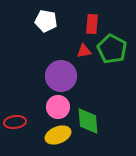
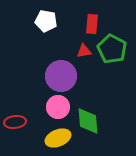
yellow ellipse: moved 3 px down
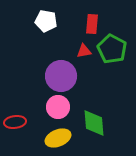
green diamond: moved 6 px right, 2 px down
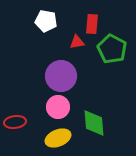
red triangle: moved 7 px left, 9 px up
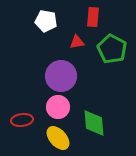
red rectangle: moved 1 px right, 7 px up
red ellipse: moved 7 px right, 2 px up
yellow ellipse: rotated 70 degrees clockwise
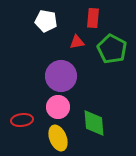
red rectangle: moved 1 px down
yellow ellipse: rotated 20 degrees clockwise
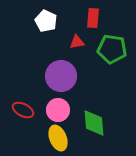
white pentagon: rotated 15 degrees clockwise
green pentagon: rotated 20 degrees counterclockwise
pink circle: moved 3 px down
red ellipse: moved 1 px right, 10 px up; rotated 35 degrees clockwise
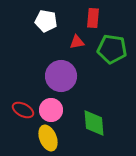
white pentagon: rotated 15 degrees counterclockwise
pink circle: moved 7 px left
yellow ellipse: moved 10 px left
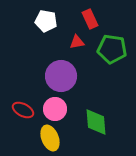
red rectangle: moved 3 px left, 1 px down; rotated 30 degrees counterclockwise
pink circle: moved 4 px right, 1 px up
green diamond: moved 2 px right, 1 px up
yellow ellipse: moved 2 px right
